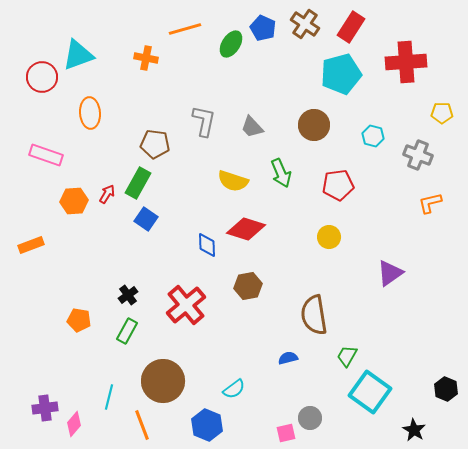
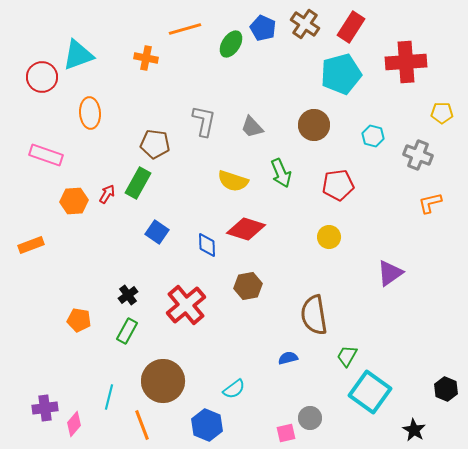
blue square at (146, 219): moved 11 px right, 13 px down
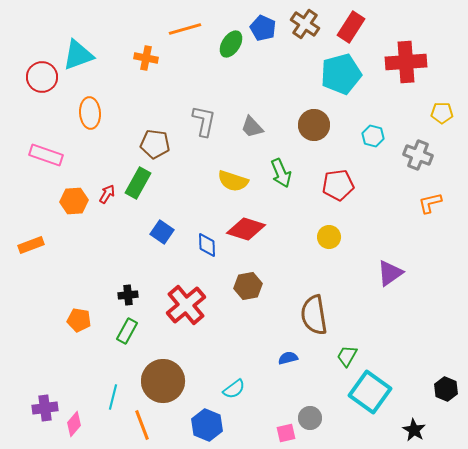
blue square at (157, 232): moved 5 px right
black cross at (128, 295): rotated 30 degrees clockwise
cyan line at (109, 397): moved 4 px right
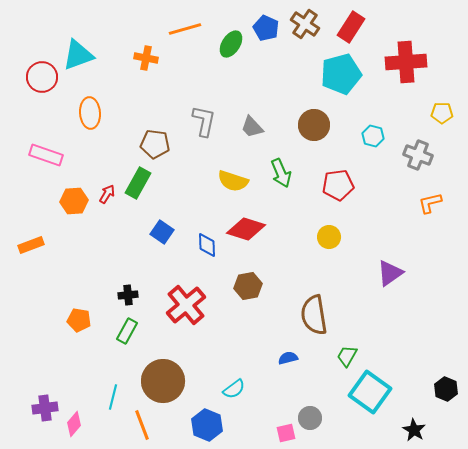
blue pentagon at (263, 28): moved 3 px right
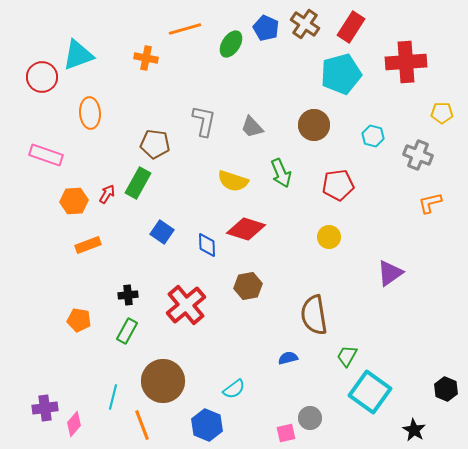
orange rectangle at (31, 245): moved 57 px right
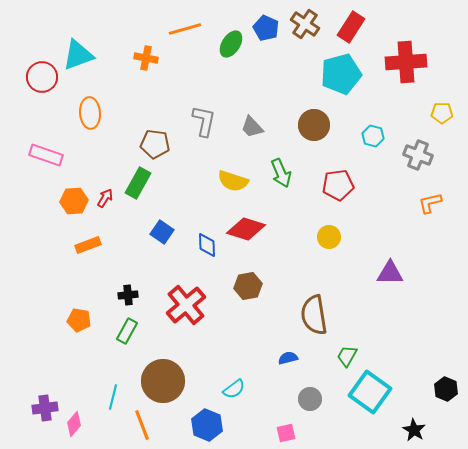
red arrow at (107, 194): moved 2 px left, 4 px down
purple triangle at (390, 273): rotated 36 degrees clockwise
gray circle at (310, 418): moved 19 px up
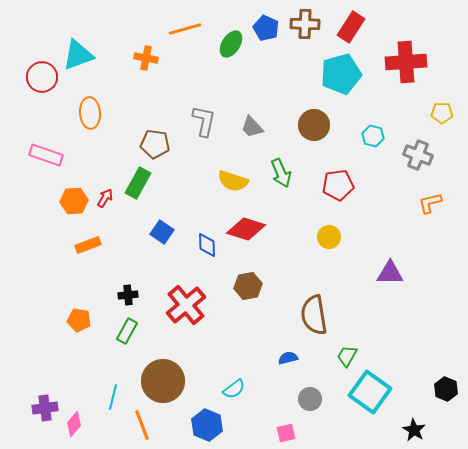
brown cross at (305, 24): rotated 32 degrees counterclockwise
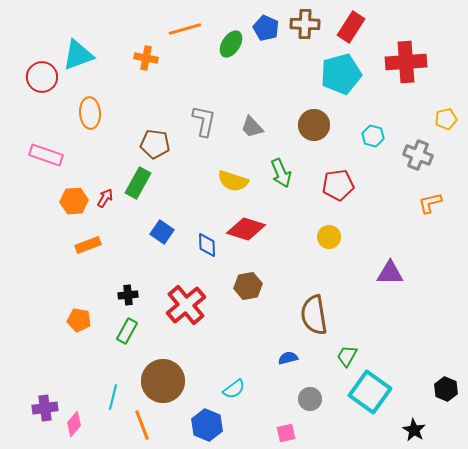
yellow pentagon at (442, 113): moved 4 px right, 6 px down; rotated 15 degrees counterclockwise
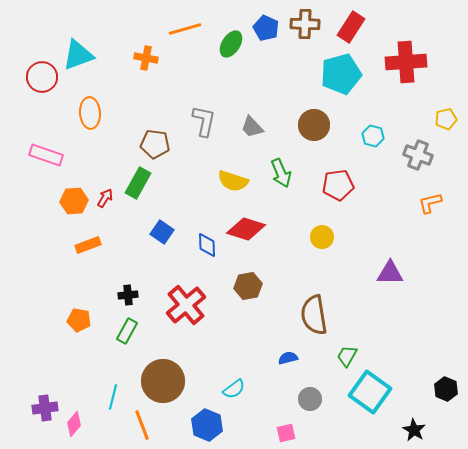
yellow circle at (329, 237): moved 7 px left
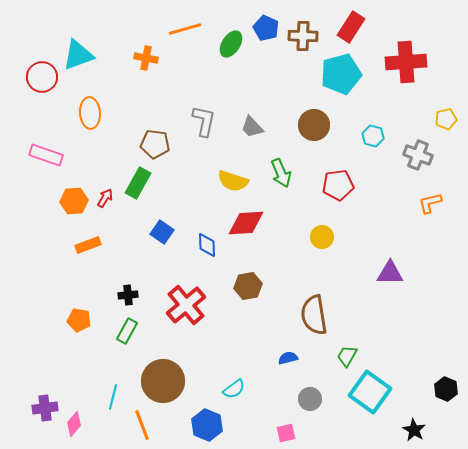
brown cross at (305, 24): moved 2 px left, 12 px down
red diamond at (246, 229): moved 6 px up; rotated 21 degrees counterclockwise
